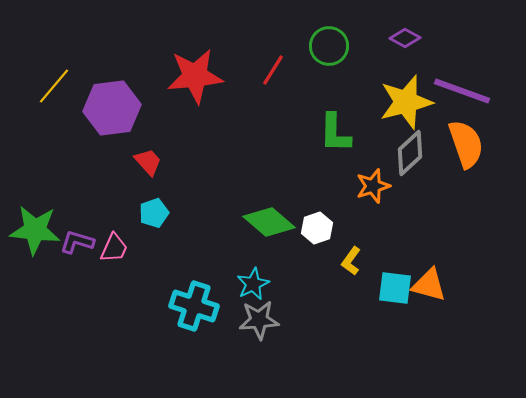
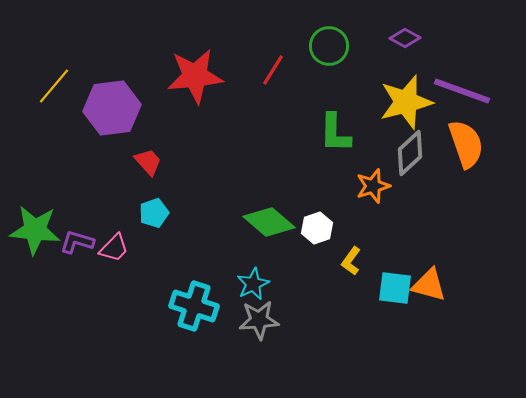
pink trapezoid: rotated 20 degrees clockwise
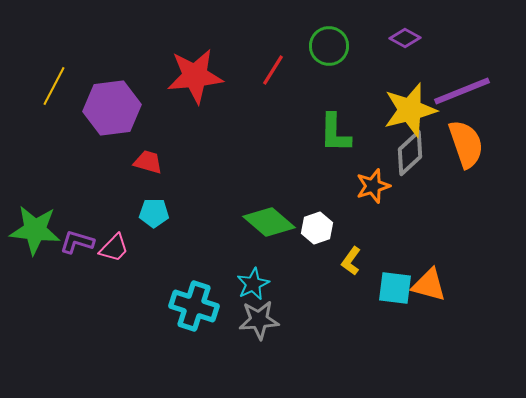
yellow line: rotated 12 degrees counterclockwise
purple line: rotated 42 degrees counterclockwise
yellow star: moved 4 px right, 8 px down
red trapezoid: rotated 32 degrees counterclockwise
cyan pentagon: rotated 20 degrees clockwise
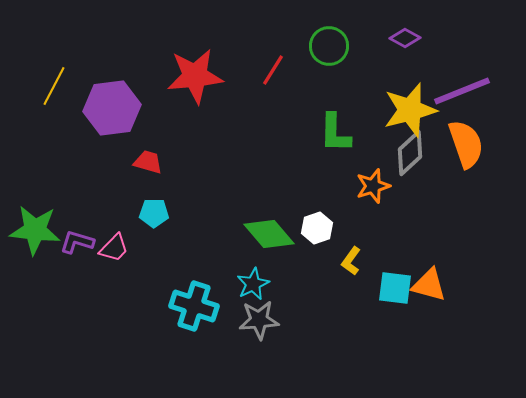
green diamond: moved 12 px down; rotated 9 degrees clockwise
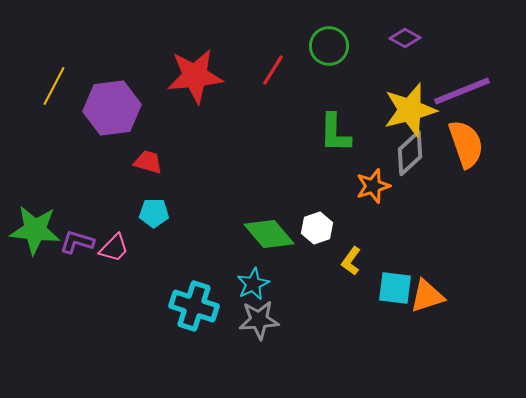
orange triangle: moved 2 px left, 11 px down; rotated 33 degrees counterclockwise
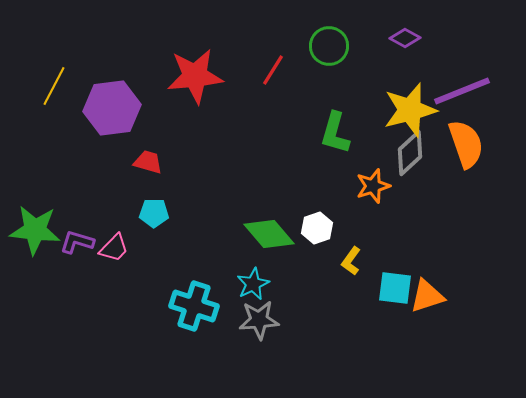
green L-shape: rotated 15 degrees clockwise
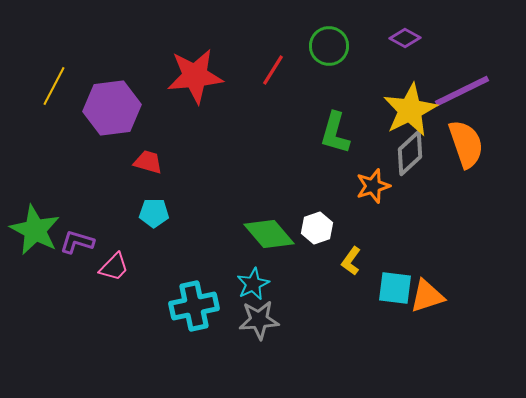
purple line: rotated 4 degrees counterclockwise
yellow star: rotated 12 degrees counterclockwise
green star: rotated 21 degrees clockwise
pink trapezoid: moved 19 px down
cyan cross: rotated 30 degrees counterclockwise
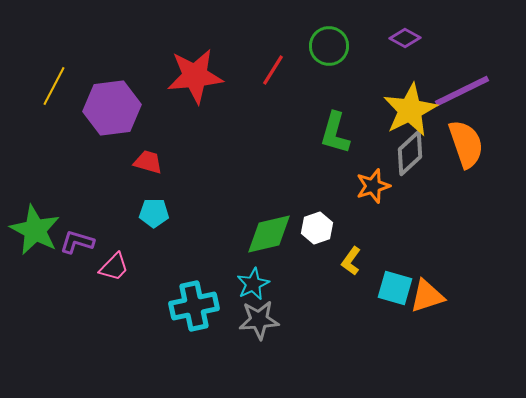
green diamond: rotated 63 degrees counterclockwise
cyan square: rotated 9 degrees clockwise
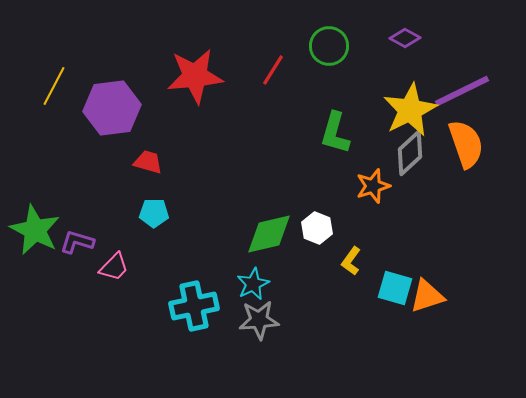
white hexagon: rotated 20 degrees counterclockwise
